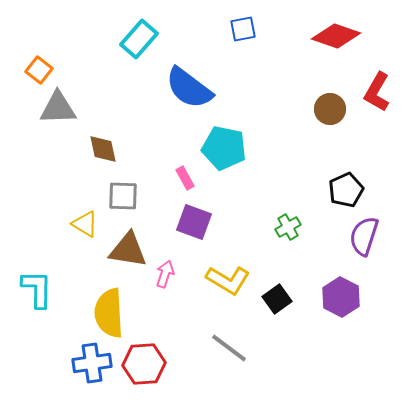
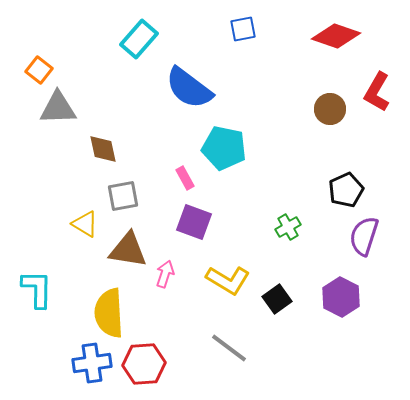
gray square: rotated 12 degrees counterclockwise
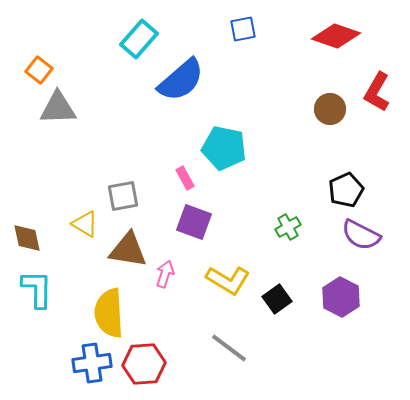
blue semicircle: moved 8 px left, 8 px up; rotated 78 degrees counterclockwise
brown diamond: moved 76 px left, 89 px down
purple semicircle: moved 3 px left, 1 px up; rotated 81 degrees counterclockwise
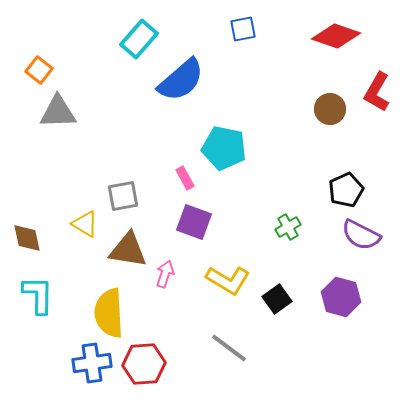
gray triangle: moved 4 px down
cyan L-shape: moved 1 px right, 6 px down
purple hexagon: rotated 12 degrees counterclockwise
